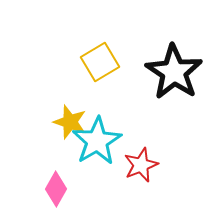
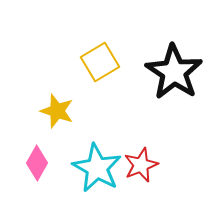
yellow star: moved 13 px left, 11 px up
cyan star: moved 27 px down; rotated 12 degrees counterclockwise
pink diamond: moved 19 px left, 26 px up
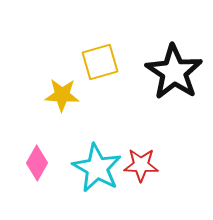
yellow square: rotated 15 degrees clockwise
yellow star: moved 5 px right, 16 px up; rotated 16 degrees counterclockwise
red star: rotated 24 degrees clockwise
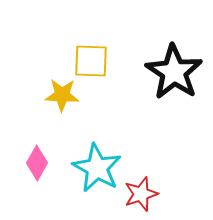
yellow square: moved 9 px left, 1 px up; rotated 18 degrees clockwise
red star: moved 29 px down; rotated 20 degrees counterclockwise
